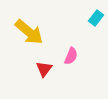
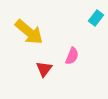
pink semicircle: moved 1 px right
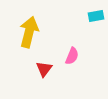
cyan rectangle: moved 2 px up; rotated 42 degrees clockwise
yellow arrow: rotated 116 degrees counterclockwise
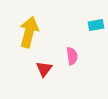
cyan rectangle: moved 9 px down
pink semicircle: rotated 30 degrees counterclockwise
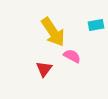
yellow arrow: moved 24 px right; rotated 132 degrees clockwise
pink semicircle: rotated 54 degrees counterclockwise
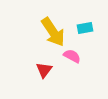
cyan rectangle: moved 11 px left, 3 px down
red triangle: moved 1 px down
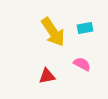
pink semicircle: moved 10 px right, 8 px down
red triangle: moved 3 px right, 6 px down; rotated 42 degrees clockwise
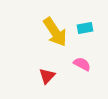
yellow arrow: moved 2 px right
red triangle: rotated 36 degrees counterclockwise
